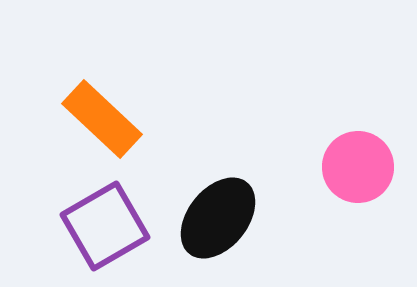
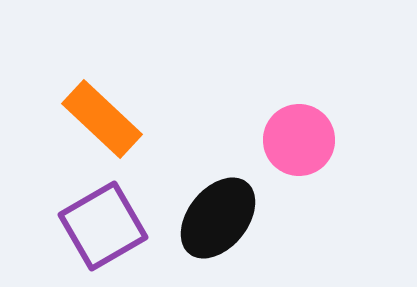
pink circle: moved 59 px left, 27 px up
purple square: moved 2 px left
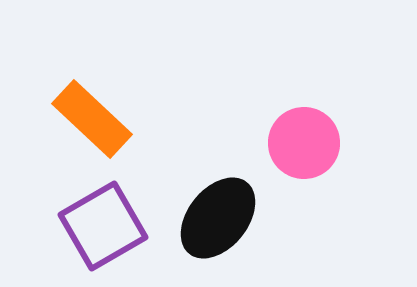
orange rectangle: moved 10 px left
pink circle: moved 5 px right, 3 px down
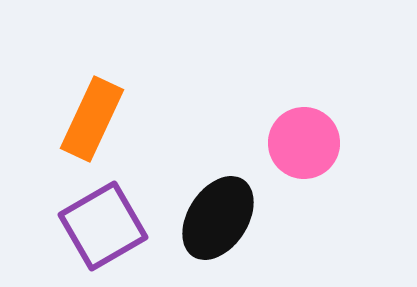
orange rectangle: rotated 72 degrees clockwise
black ellipse: rotated 6 degrees counterclockwise
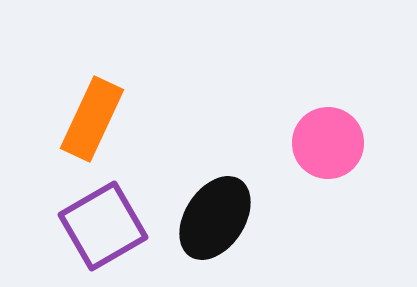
pink circle: moved 24 px right
black ellipse: moved 3 px left
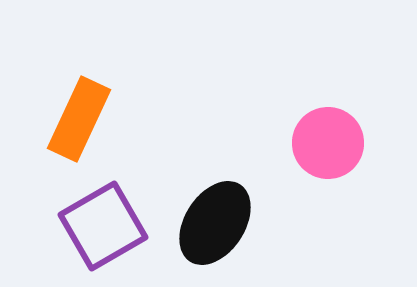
orange rectangle: moved 13 px left
black ellipse: moved 5 px down
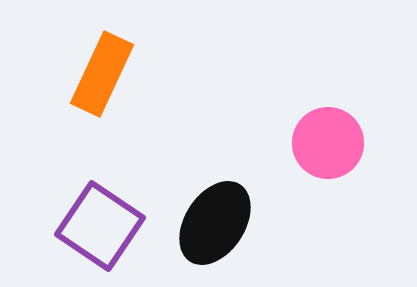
orange rectangle: moved 23 px right, 45 px up
purple square: moved 3 px left; rotated 26 degrees counterclockwise
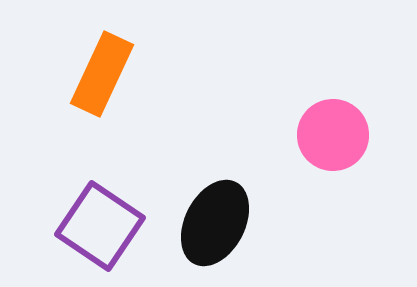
pink circle: moved 5 px right, 8 px up
black ellipse: rotated 6 degrees counterclockwise
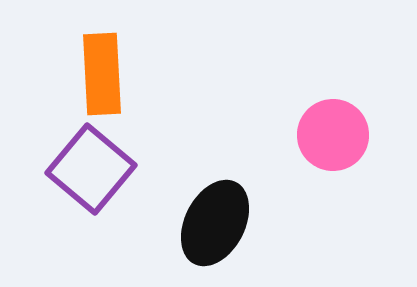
orange rectangle: rotated 28 degrees counterclockwise
purple square: moved 9 px left, 57 px up; rotated 6 degrees clockwise
